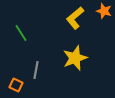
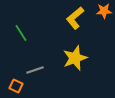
orange star: rotated 21 degrees counterclockwise
gray line: moved 1 px left; rotated 60 degrees clockwise
orange square: moved 1 px down
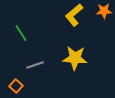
yellow L-shape: moved 1 px left, 3 px up
yellow star: rotated 25 degrees clockwise
gray line: moved 5 px up
orange square: rotated 16 degrees clockwise
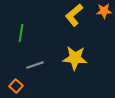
green line: rotated 42 degrees clockwise
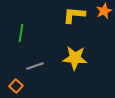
orange star: rotated 21 degrees counterclockwise
yellow L-shape: rotated 45 degrees clockwise
gray line: moved 1 px down
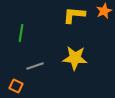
orange square: rotated 16 degrees counterclockwise
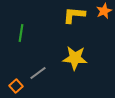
gray line: moved 3 px right, 7 px down; rotated 18 degrees counterclockwise
orange square: rotated 24 degrees clockwise
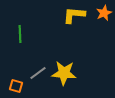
orange star: moved 2 px down
green line: moved 1 px left, 1 px down; rotated 12 degrees counterclockwise
yellow star: moved 11 px left, 15 px down
orange square: rotated 32 degrees counterclockwise
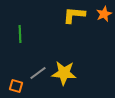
orange star: moved 1 px down
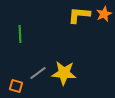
yellow L-shape: moved 5 px right
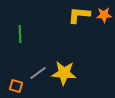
orange star: moved 1 px down; rotated 21 degrees clockwise
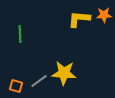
yellow L-shape: moved 4 px down
gray line: moved 1 px right, 8 px down
